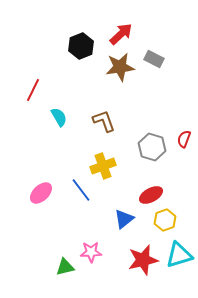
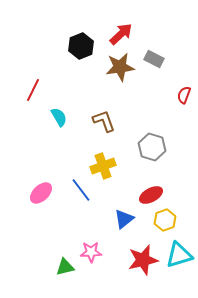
red semicircle: moved 44 px up
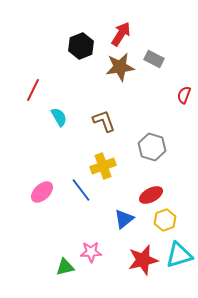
red arrow: rotated 15 degrees counterclockwise
pink ellipse: moved 1 px right, 1 px up
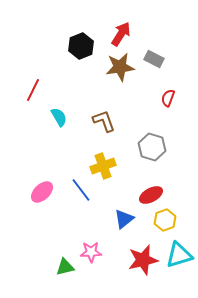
red semicircle: moved 16 px left, 3 px down
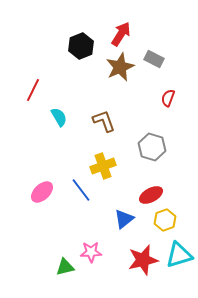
brown star: rotated 16 degrees counterclockwise
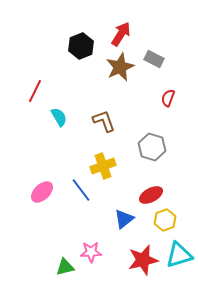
red line: moved 2 px right, 1 px down
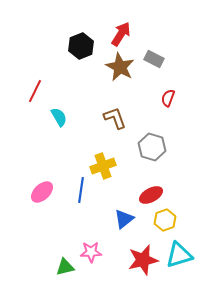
brown star: rotated 20 degrees counterclockwise
brown L-shape: moved 11 px right, 3 px up
blue line: rotated 45 degrees clockwise
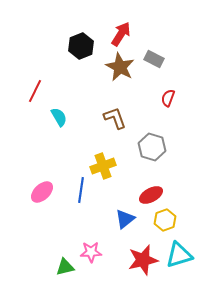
blue triangle: moved 1 px right
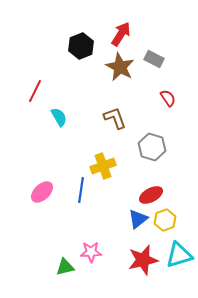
red semicircle: rotated 126 degrees clockwise
blue triangle: moved 13 px right
